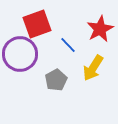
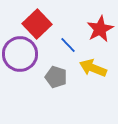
red square: rotated 24 degrees counterclockwise
yellow arrow: rotated 80 degrees clockwise
gray pentagon: moved 3 px up; rotated 25 degrees counterclockwise
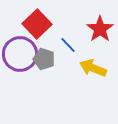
red star: rotated 8 degrees counterclockwise
gray pentagon: moved 12 px left, 18 px up
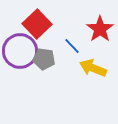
blue line: moved 4 px right, 1 px down
purple circle: moved 3 px up
gray pentagon: rotated 10 degrees counterclockwise
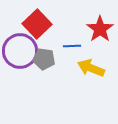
blue line: rotated 48 degrees counterclockwise
yellow arrow: moved 2 px left
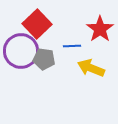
purple circle: moved 1 px right
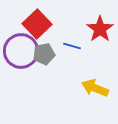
blue line: rotated 18 degrees clockwise
gray pentagon: moved 5 px up; rotated 20 degrees counterclockwise
yellow arrow: moved 4 px right, 20 px down
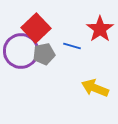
red square: moved 1 px left, 4 px down
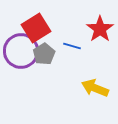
red square: rotated 12 degrees clockwise
gray pentagon: rotated 20 degrees counterclockwise
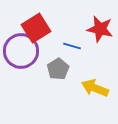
red star: rotated 24 degrees counterclockwise
gray pentagon: moved 14 px right, 15 px down
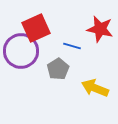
red square: rotated 8 degrees clockwise
